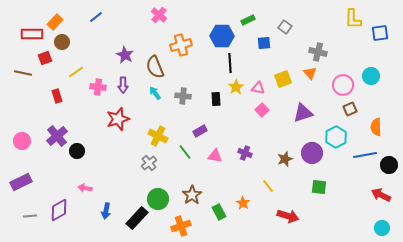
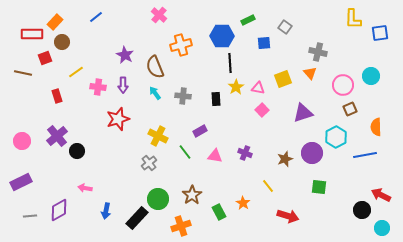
black circle at (389, 165): moved 27 px left, 45 px down
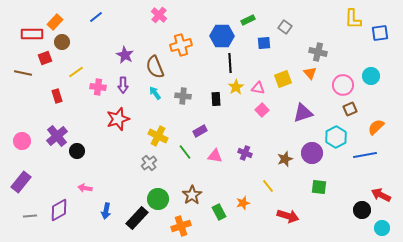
orange semicircle at (376, 127): rotated 48 degrees clockwise
purple rectangle at (21, 182): rotated 25 degrees counterclockwise
orange star at (243, 203): rotated 24 degrees clockwise
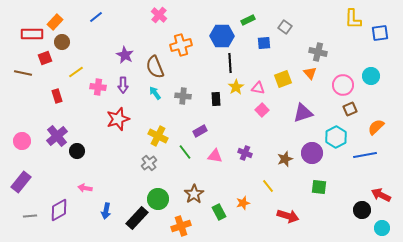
brown star at (192, 195): moved 2 px right, 1 px up
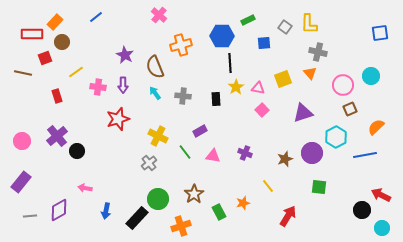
yellow L-shape at (353, 19): moved 44 px left, 5 px down
pink triangle at (215, 156): moved 2 px left
red arrow at (288, 216): rotated 75 degrees counterclockwise
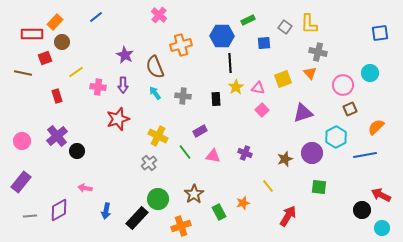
cyan circle at (371, 76): moved 1 px left, 3 px up
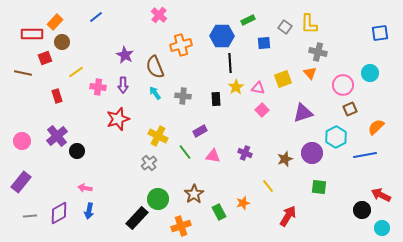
purple diamond at (59, 210): moved 3 px down
blue arrow at (106, 211): moved 17 px left
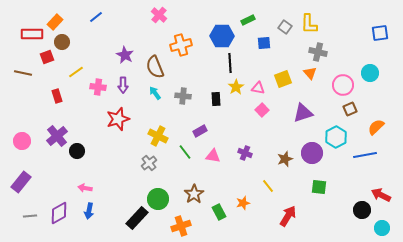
red square at (45, 58): moved 2 px right, 1 px up
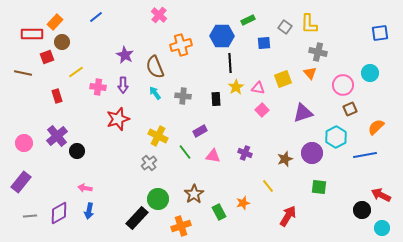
pink circle at (22, 141): moved 2 px right, 2 px down
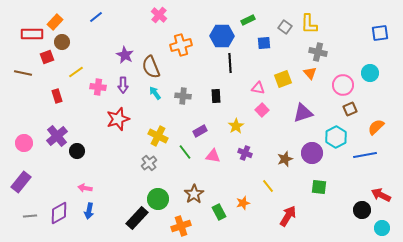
brown semicircle at (155, 67): moved 4 px left
yellow star at (236, 87): moved 39 px down
black rectangle at (216, 99): moved 3 px up
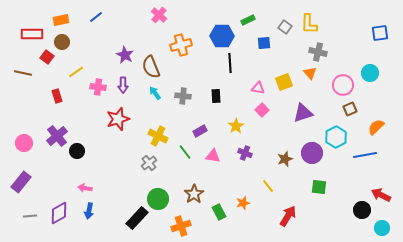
orange rectangle at (55, 22): moved 6 px right, 2 px up; rotated 35 degrees clockwise
red square at (47, 57): rotated 32 degrees counterclockwise
yellow square at (283, 79): moved 1 px right, 3 px down
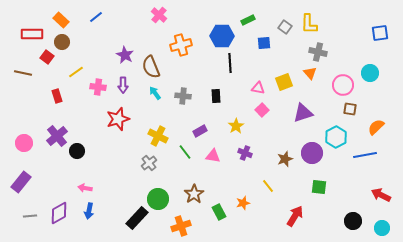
orange rectangle at (61, 20): rotated 56 degrees clockwise
brown square at (350, 109): rotated 32 degrees clockwise
black circle at (362, 210): moved 9 px left, 11 px down
red arrow at (288, 216): moved 7 px right
